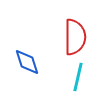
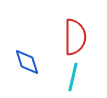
cyan line: moved 5 px left
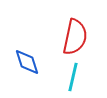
red semicircle: rotated 12 degrees clockwise
